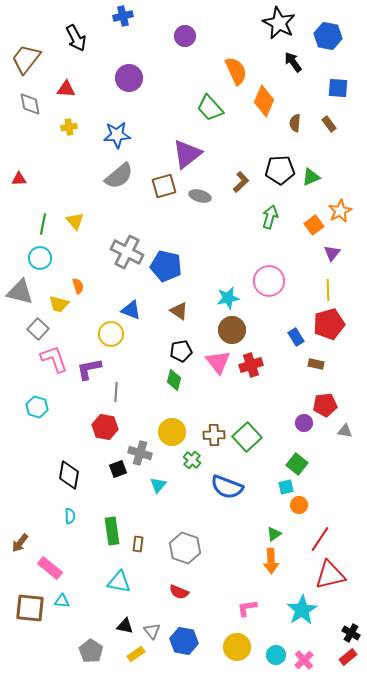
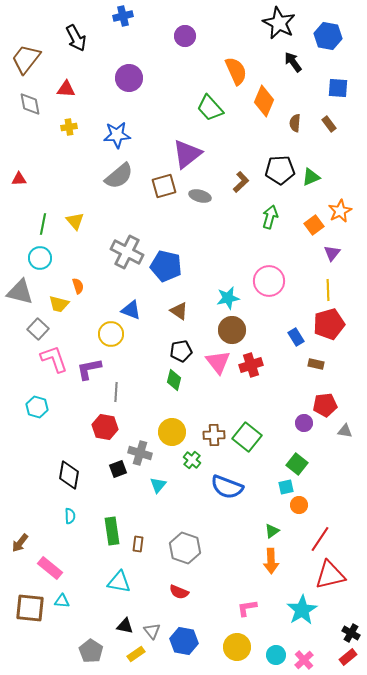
green square at (247, 437): rotated 8 degrees counterclockwise
green triangle at (274, 534): moved 2 px left, 3 px up
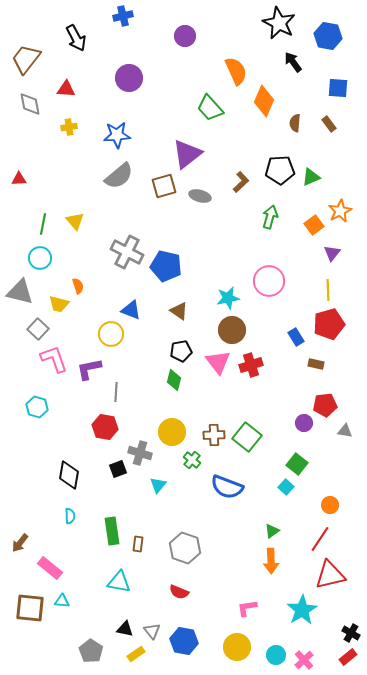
cyan square at (286, 487): rotated 35 degrees counterclockwise
orange circle at (299, 505): moved 31 px right
black triangle at (125, 626): moved 3 px down
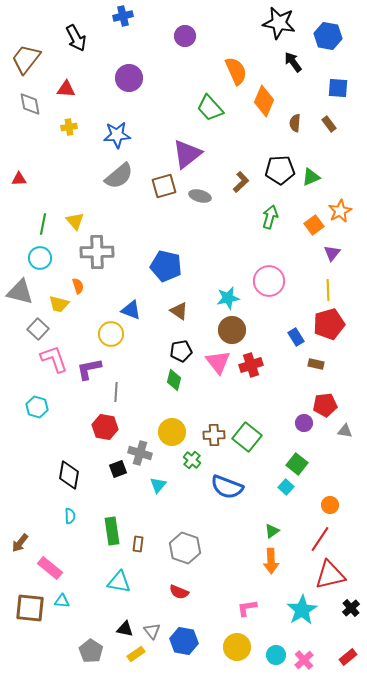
black star at (279, 23): rotated 16 degrees counterclockwise
gray cross at (127, 252): moved 30 px left; rotated 28 degrees counterclockwise
black cross at (351, 633): moved 25 px up; rotated 18 degrees clockwise
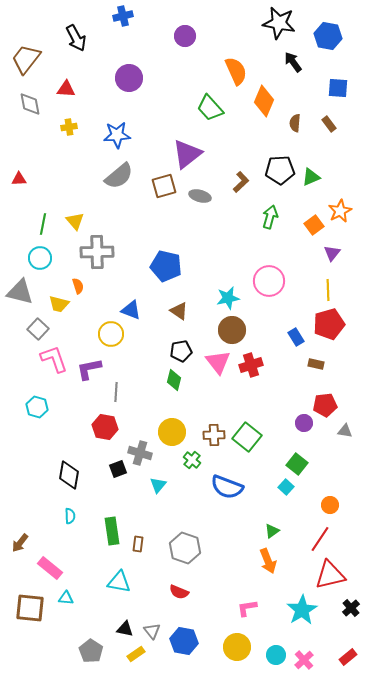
orange arrow at (271, 561): moved 3 px left; rotated 20 degrees counterclockwise
cyan triangle at (62, 601): moved 4 px right, 3 px up
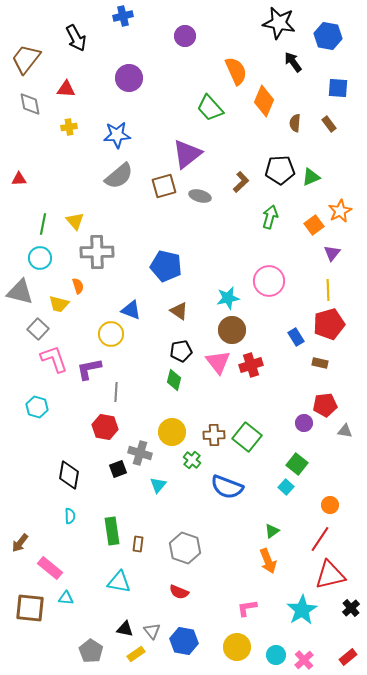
brown rectangle at (316, 364): moved 4 px right, 1 px up
